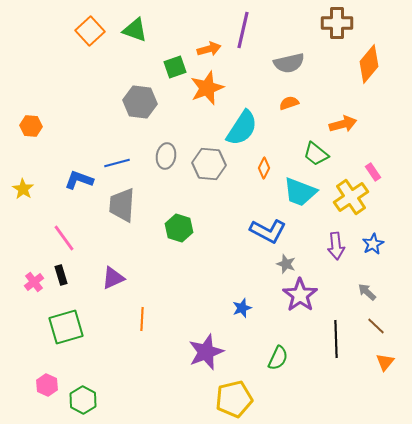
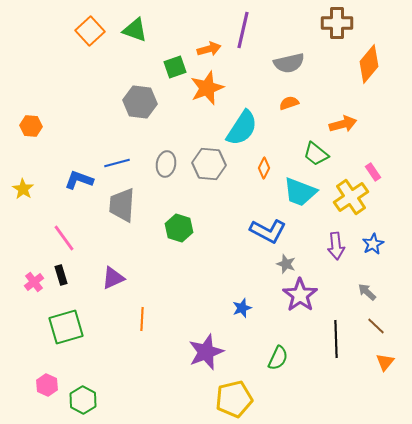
gray ellipse at (166, 156): moved 8 px down
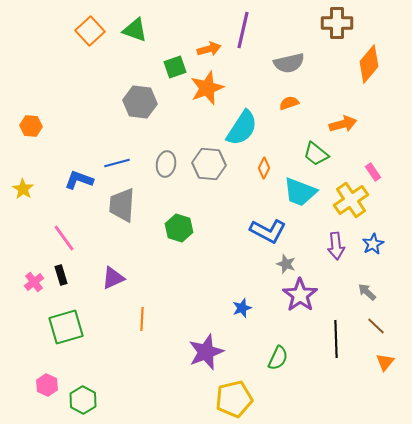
yellow cross at (351, 197): moved 3 px down
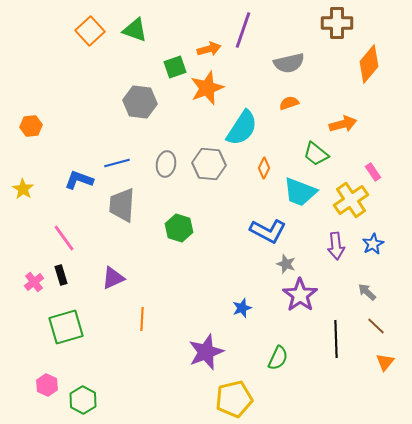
purple line at (243, 30): rotated 6 degrees clockwise
orange hexagon at (31, 126): rotated 10 degrees counterclockwise
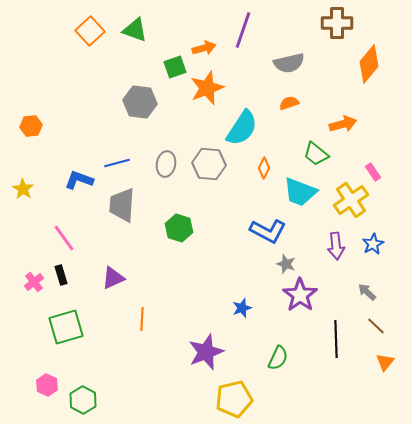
orange arrow at (209, 49): moved 5 px left, 1 px up
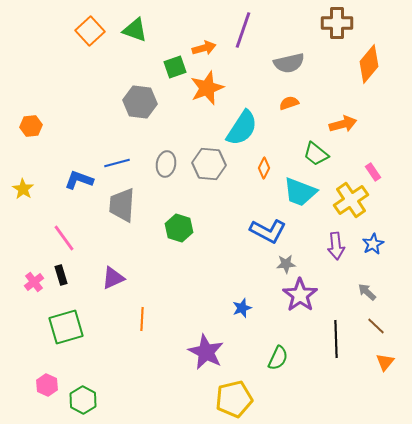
gray star at (286, 264): rotated 24 degrees counterclockwise
purple star at (206, 352): rotated 24 degrees counterclockwise
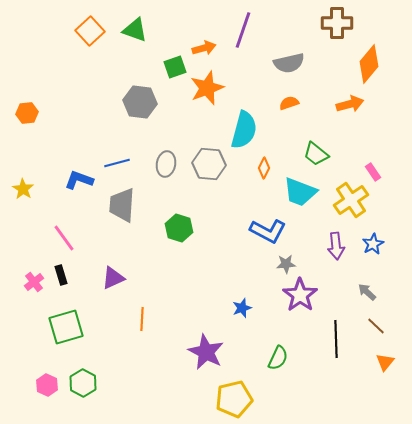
orange arrow at (343, 124): moved 7 px right, 20 px up
orange hexagon at (31, 126): moved 4 px left, 13 px up
cyan semicircle at (242, 128): moved 2 px right, 2 px down; rotated 18 degrees counterclockwise
green hexagon at (83, 400): moved 17 px up
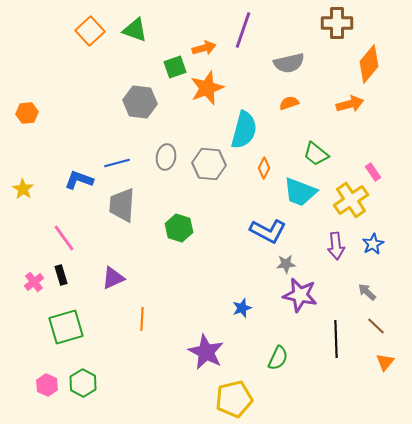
gray ellipse at (166, 164): moved 7 px up
purple star at (300, 295): rotated 24 degrees counterclockwise
